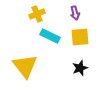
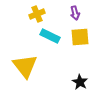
black star: moved 14 px down; rotated 21 degrees counterclockwise
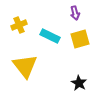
yellow cross: moved 18 px left, 11 px down
yellow square: moved 2 px down; rotated 12 degrees counterclockwise
black star: moved 1 px left, 1 px down
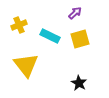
purple arrow: rotated 120 degrees counterclockwise
yellow triangle: moved 1 px right, 1 px up
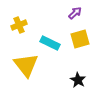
cyan rectangle: moved 7 px down
black star: moved 1 px left, 3 px up
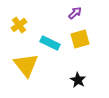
yellow cross: rotated 14 degrees counterclockwise
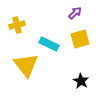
yellow cross: moved 2 px left; rotated 21 degrees clockwise
cyan rectangle: moved 1 px left, 1 px down
black star: moved 3 px right, 1 px down
